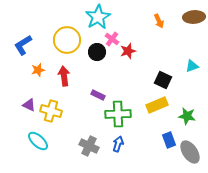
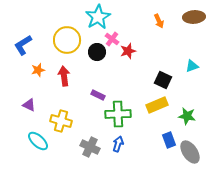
yellow cross: moved 10 px right, 10 px down
gray cross: moved 1 px right, 1 px down
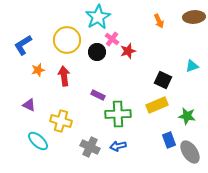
blue arrow: moved 2 px down; rotated 119 degrees counterclockwise
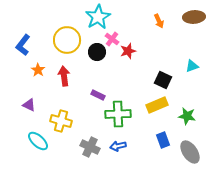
blue L-shape: rotated 20 degrees counterclockwise
orange star: rotated 24 degrees counterclockwise
blue rectangle: moved 6 px left
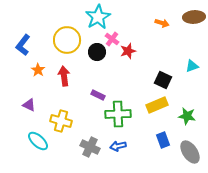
orange arrow: moved 3 px right, 2 px down; rotated 48 degrees counterclockwise
